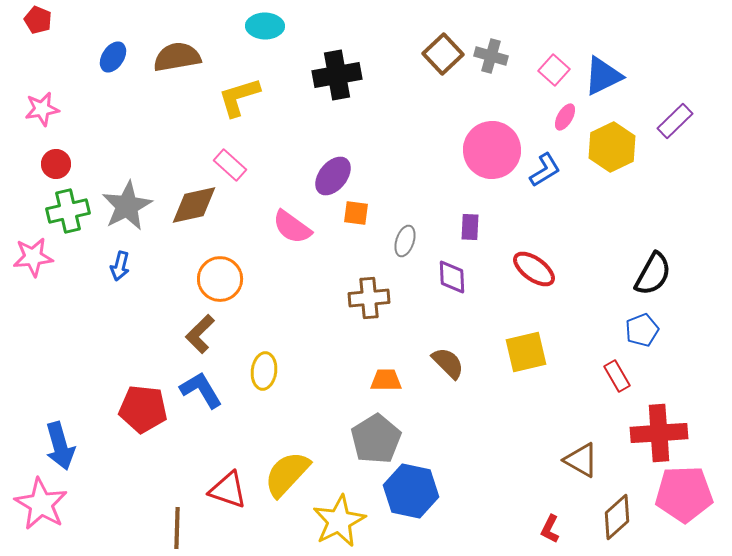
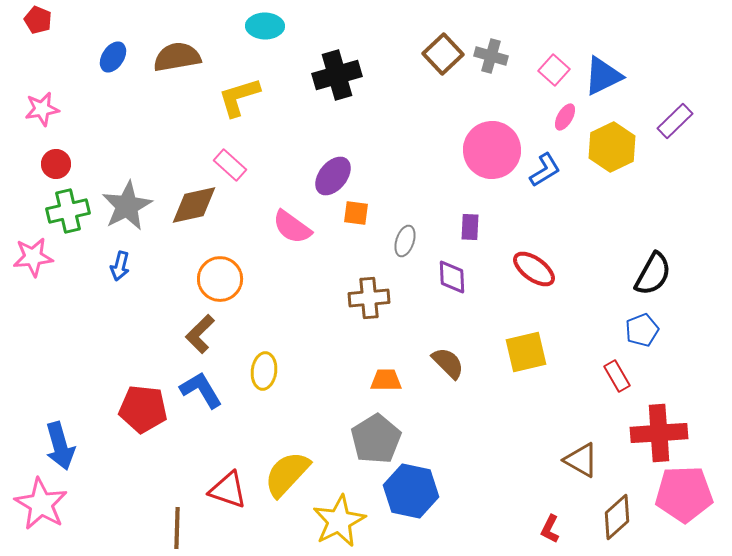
black cross at (337, 75): rotated 6 degrees counterclockwise
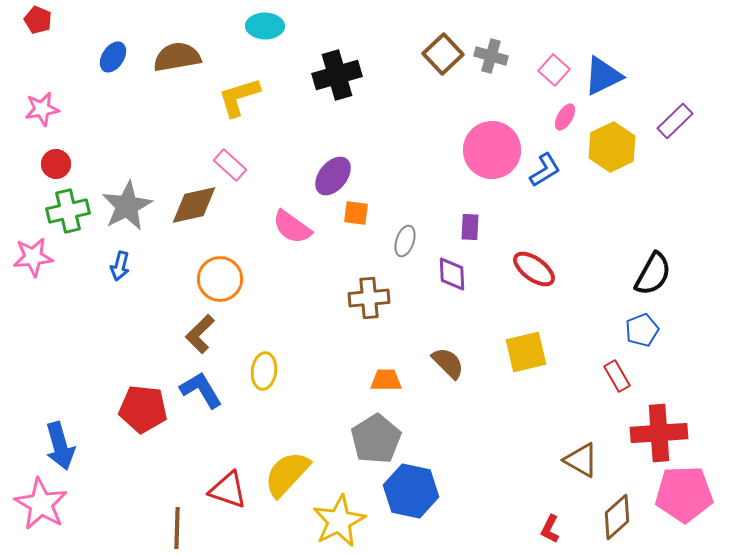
purple diamond at (452, 277): moved 3 px up
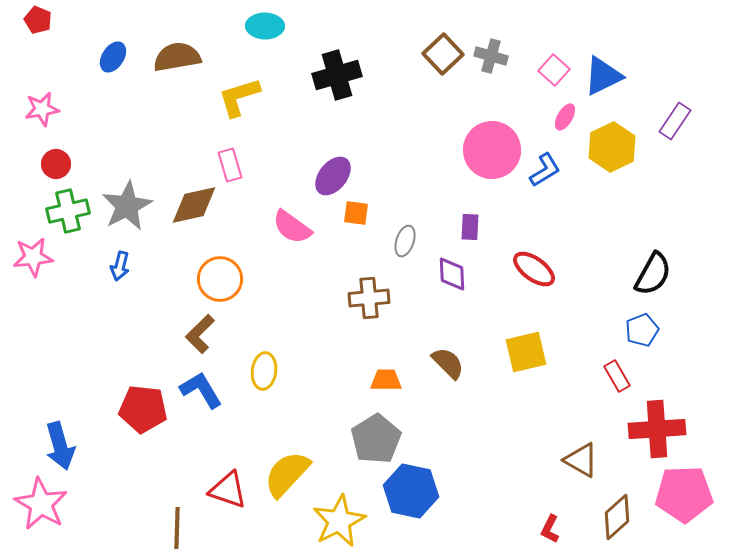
purple rectangle at (675, 121): rotated 12 degrees counterclockwise
pink rectangle at (230, 165): rotated 32 degrees clockwise
red cross at (659, 433): moved 2 px left, 4 px up
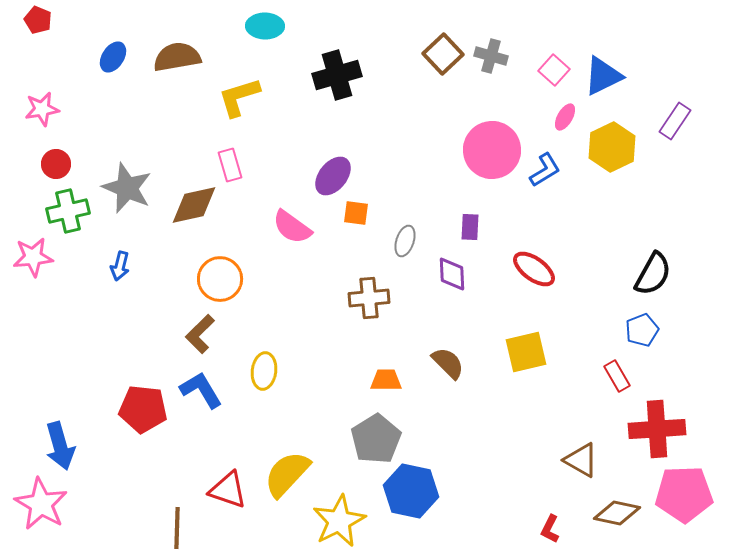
gray star at (127, 206): moved 18 px up; rotated 21 degrees counterclockwise
brown diamond at (617, 517): moved 4 px up; rotated 54 degrees clockwise
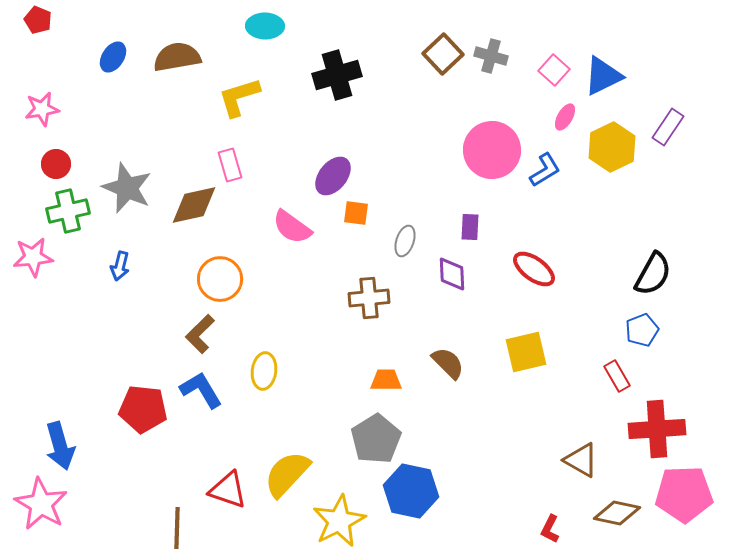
purple rectangle at (675, 121): moved 7 px left, 6 px down
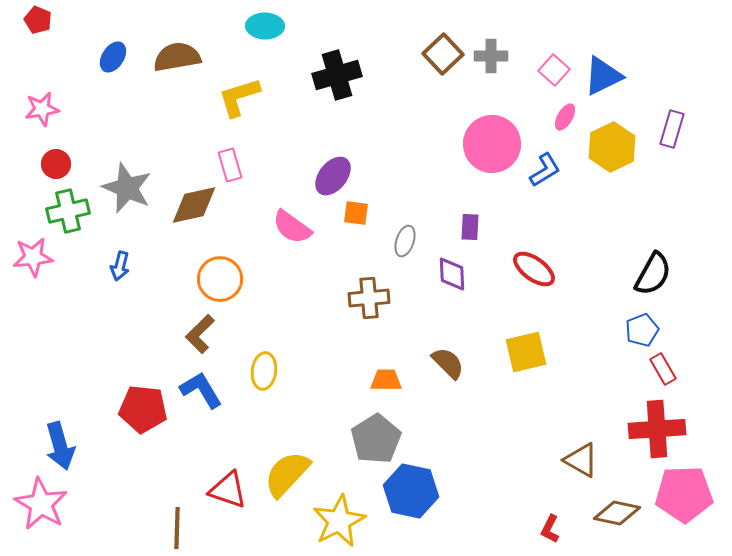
gray cross at (491, 56): rotated 16 degrees counterclockwise
purple rectangle at (668, 127): moved 4 px right, 2 px down; rotated 18 degrees counterclockwise
pink circle at (492, 150): moved 6 px up
red rectangle at (617, 376): moved 46 px right, 7 px up
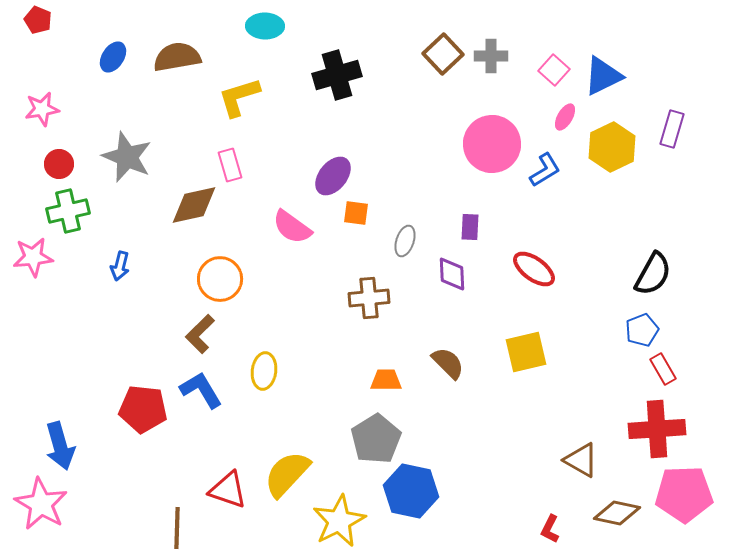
red circle at (56, 164): moved 3 px right
gray star at (127, 188): moved 31 px up
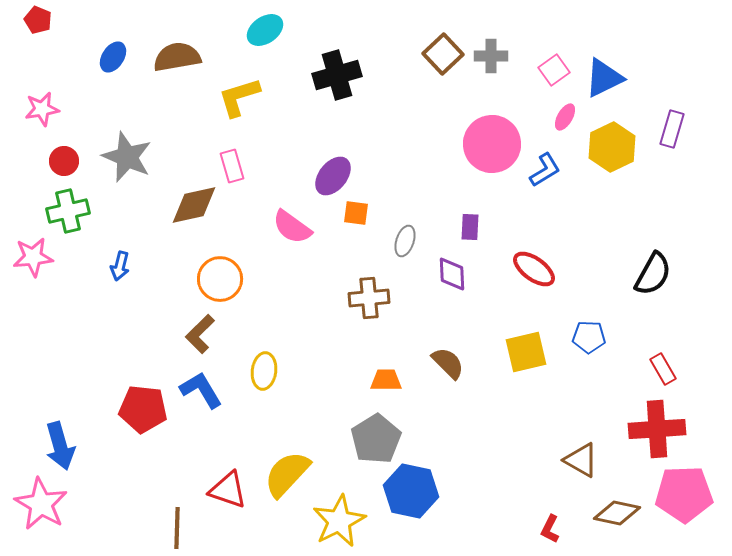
cyan ellipse at (265, 26): moved 4 px down; rotated 36 degrees counterclockwise
pink square at (554, 70): rotated 12 degrees clockwise
blue triangle at (603, 76): moved 1 px right, 2 px down
red circle at (59, 164): moved 5 px right, 3 px up
pink rectangle at (230, 165): moved 2 px right, 1 px down
blue pentagon at (642, 330): moved 53 px left, 7 px down; rotated 24 degrees clockwise
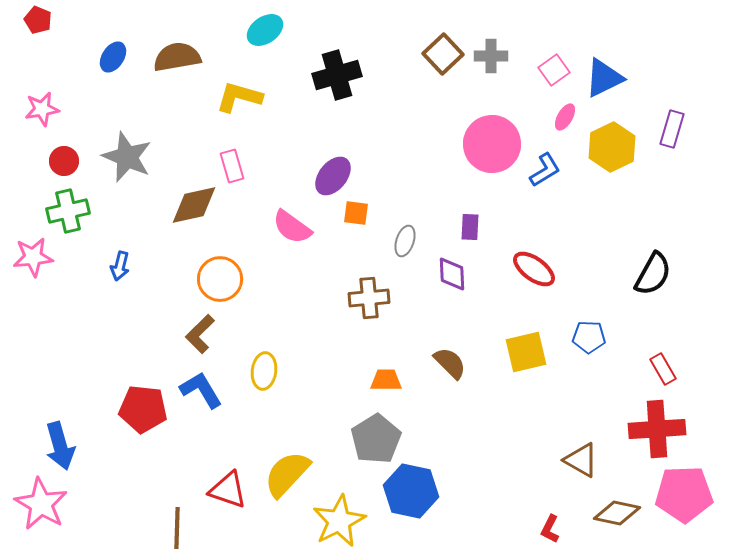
yellow L-shape at (239, 97): rotated 33 degrees clockwise
brown semicircle at (448, 363): moved 2 px right
